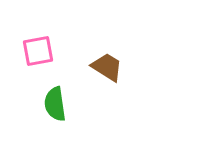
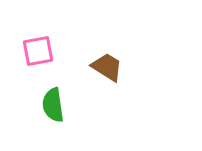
green semicircle: moved 2 px left, 1 px down
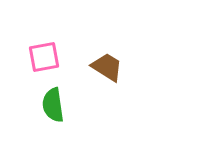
pink square: moved 6 px right, 6 px down
